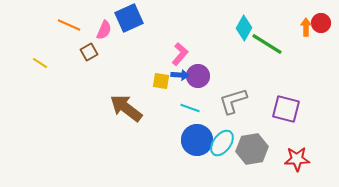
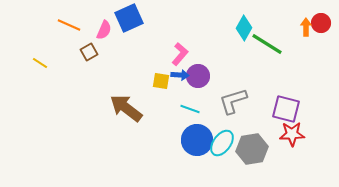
cyan line: moved 1 px down
red star: moved 5 px left, 25 px up
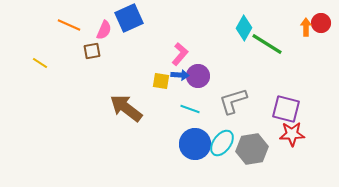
brown square: moved 3 px right, 1 px up; rotated 18 degrees clockwise
blue circle: moved 2 px left, 4 px down
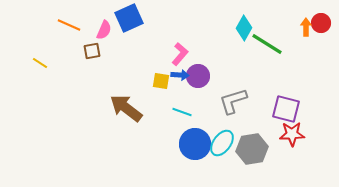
cyan line: moved 8 px left, 3 px down
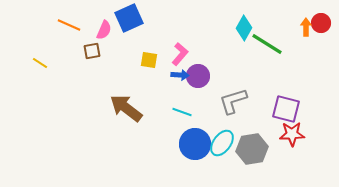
yellow square: moved 12 px left, 21 px up
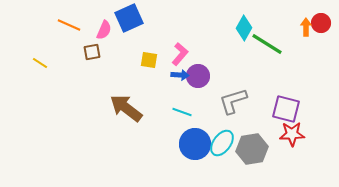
brown square: moved 1 px down
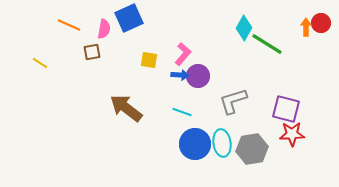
pink semicircle: moved 1 px up; rotated 12 degrees counterclockwise
pink L-shape: moved 3 px right
cyan ellipse: rotated 44 degrees counterclockwise
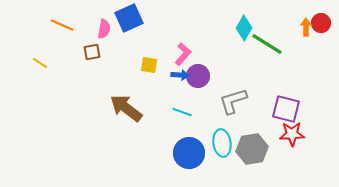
orange line: moved 7 px left
yellow square: moved 5 px down
blue circle: moved 6 px left, 9 px down
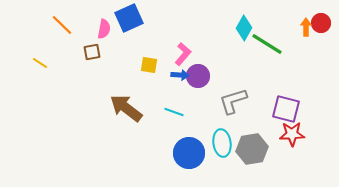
orange line: rotated 20 degrees clockwise
cyan line: moved 8 px left
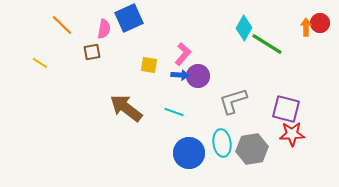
red circle: moved 1 px left
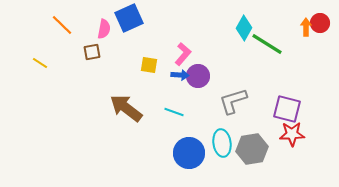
purple square: moved 1 px right
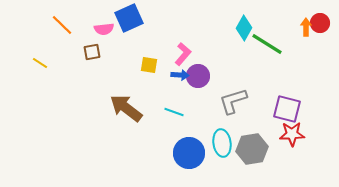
pink semicircle: rotated 72 degrees clockwise
